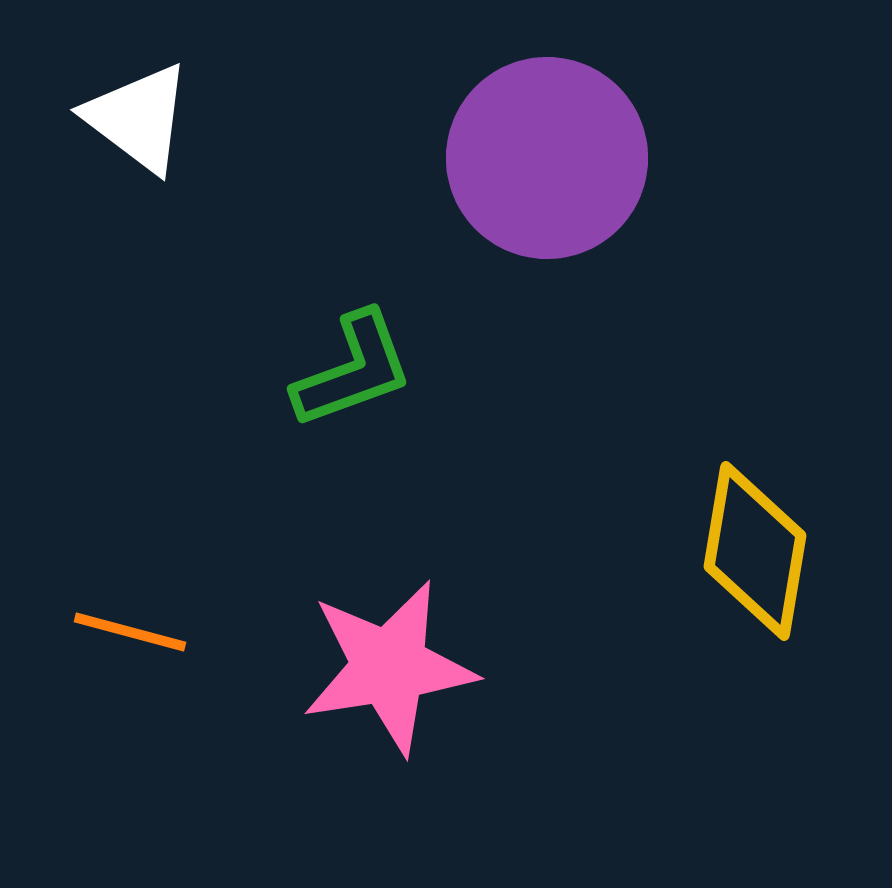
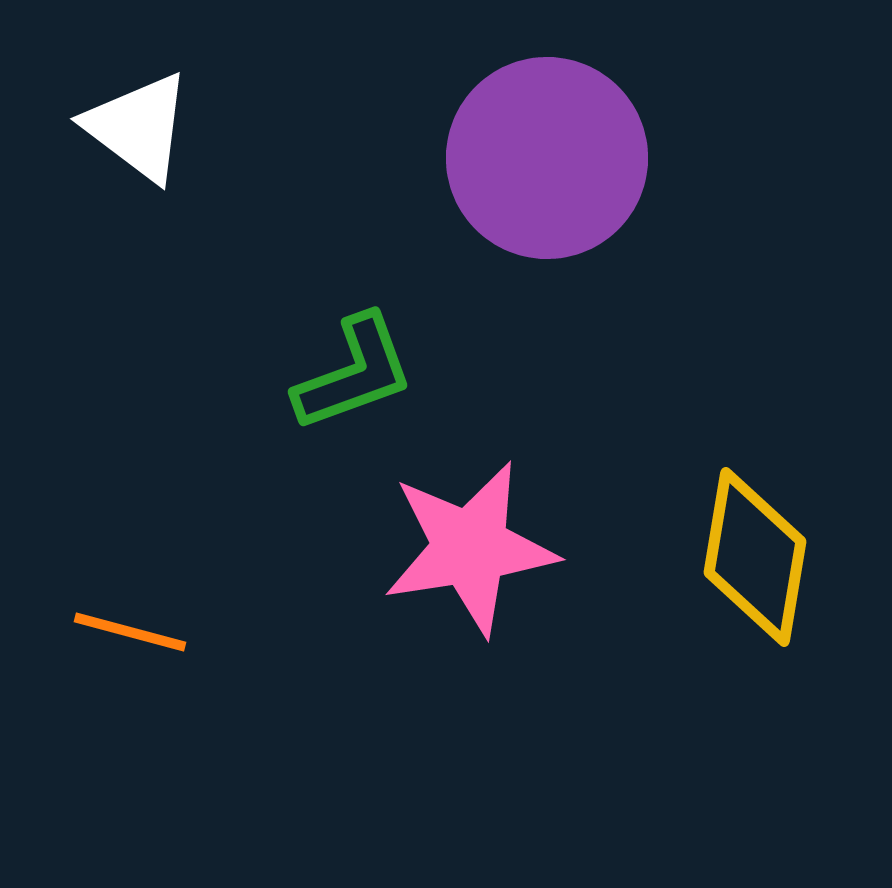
white triangle: moved 9 px down
green L-shape: moved 1 px right, 3 px down
yellow diamond: moved 6 px down
pink star: moved 81 px right, 119 px up
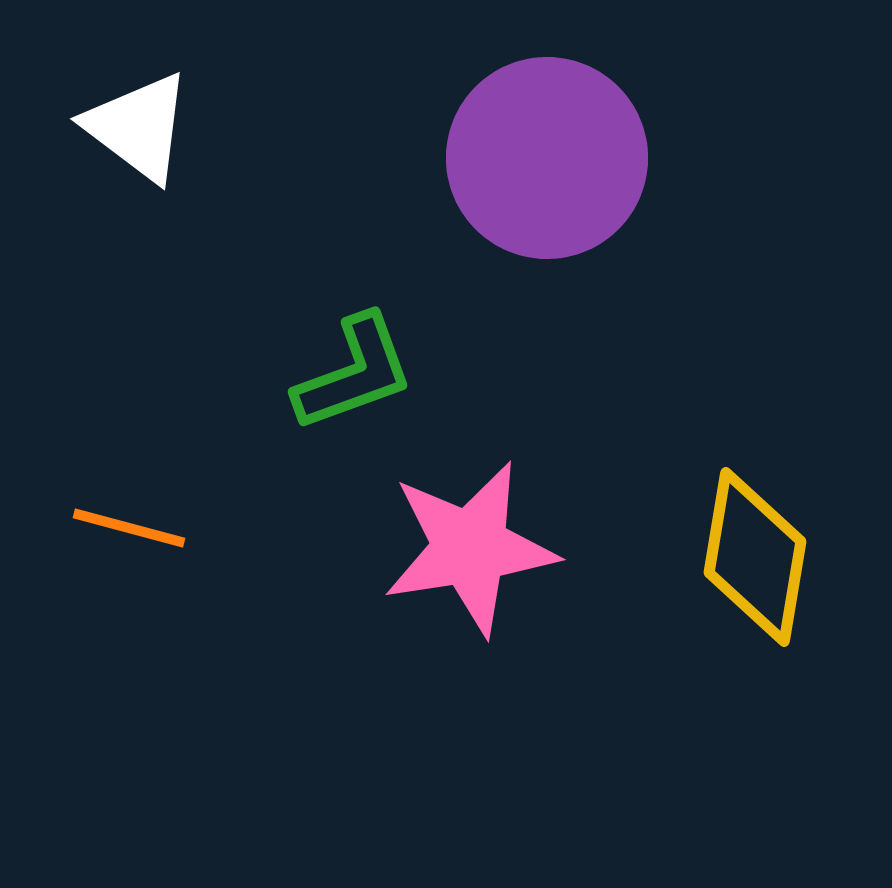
orange line: moved 1 px left, 104 px up
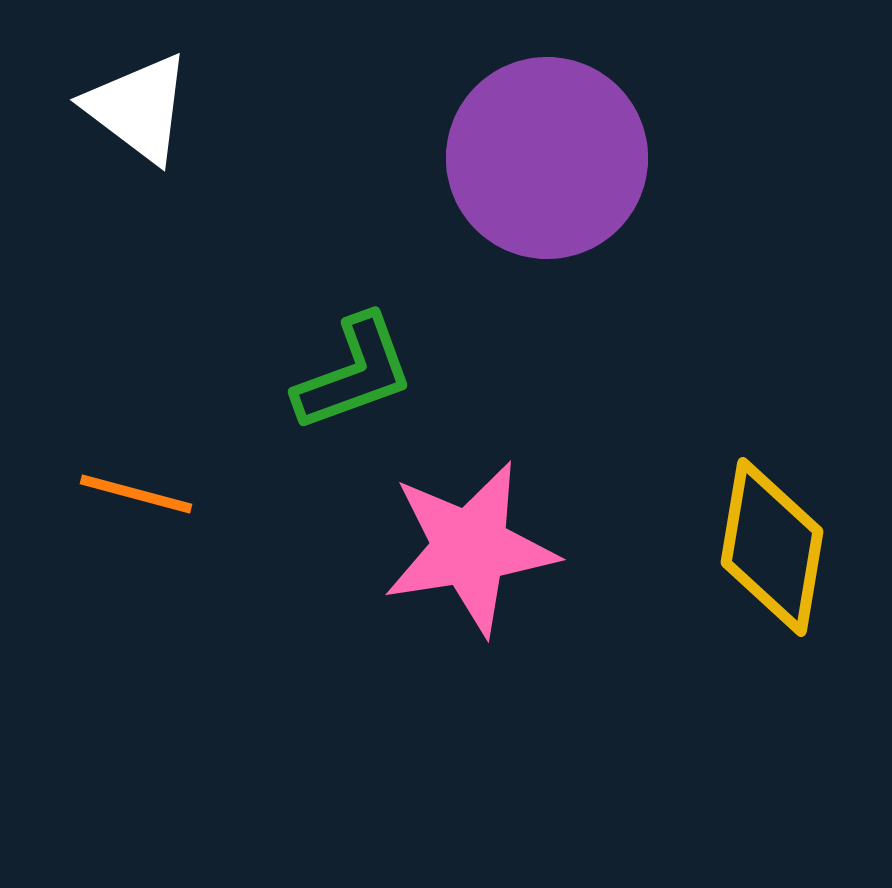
white triangle: moved 19 px up
orange line: moved 7 px right, 34 px up
yellow diamond: moved 17 px right, 10 px up
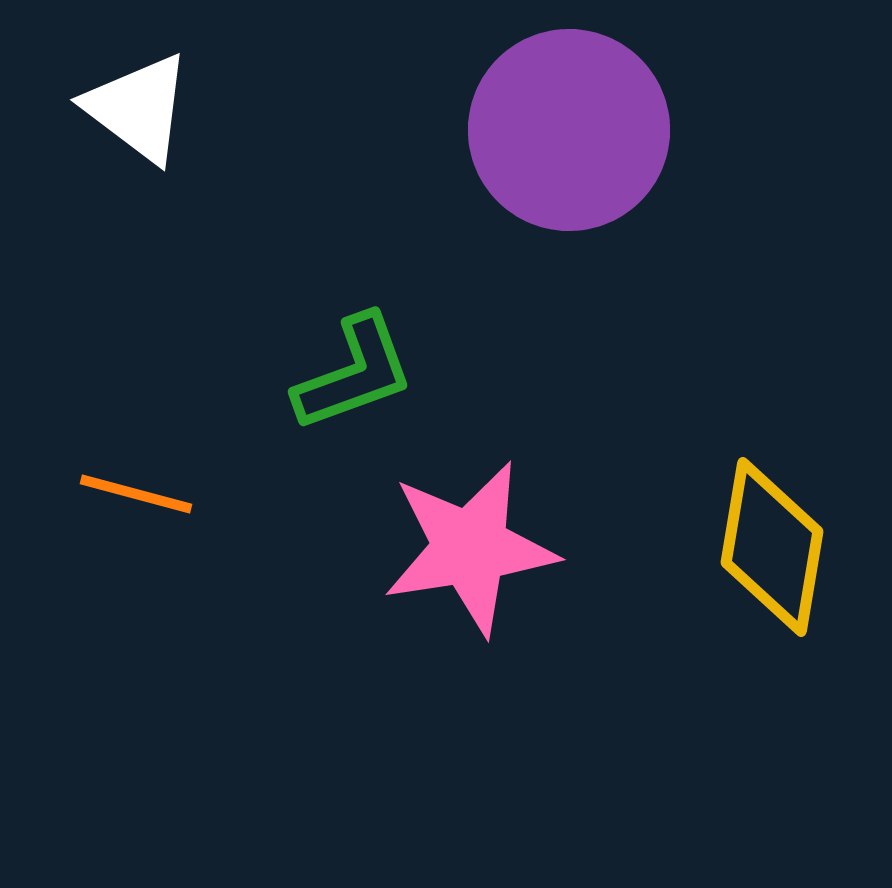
purple circle: moved 22 px right, 28 px up
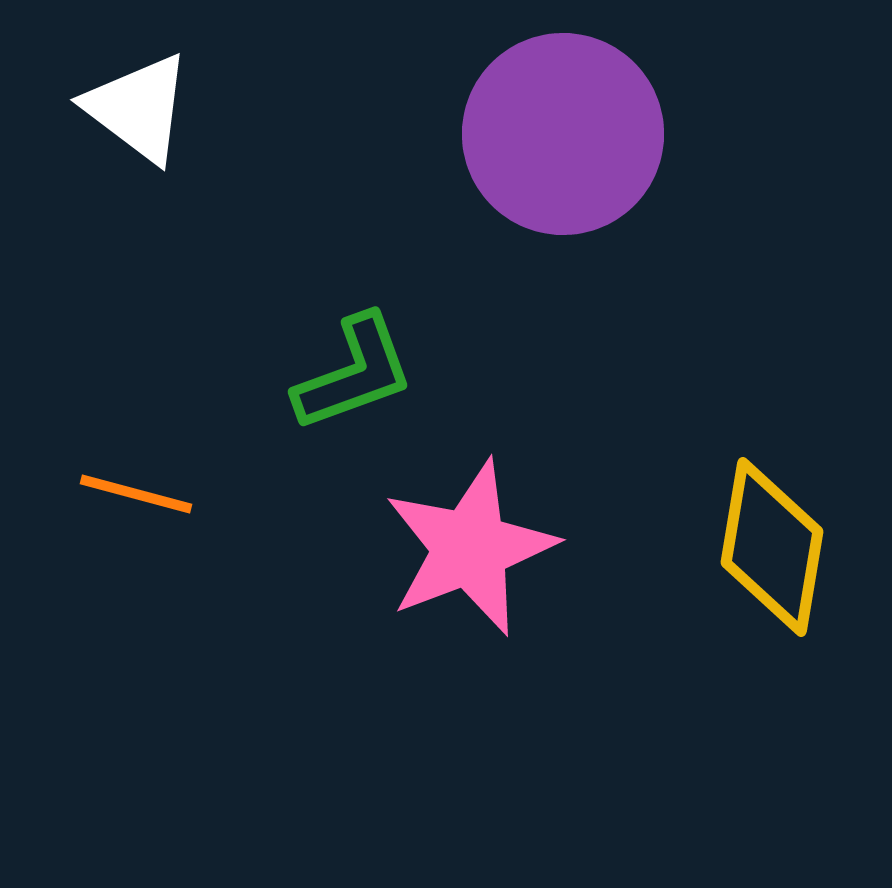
purple circle: moved 6 px left, 4 px down
pink star: rotated 12 degrees counterclockwise
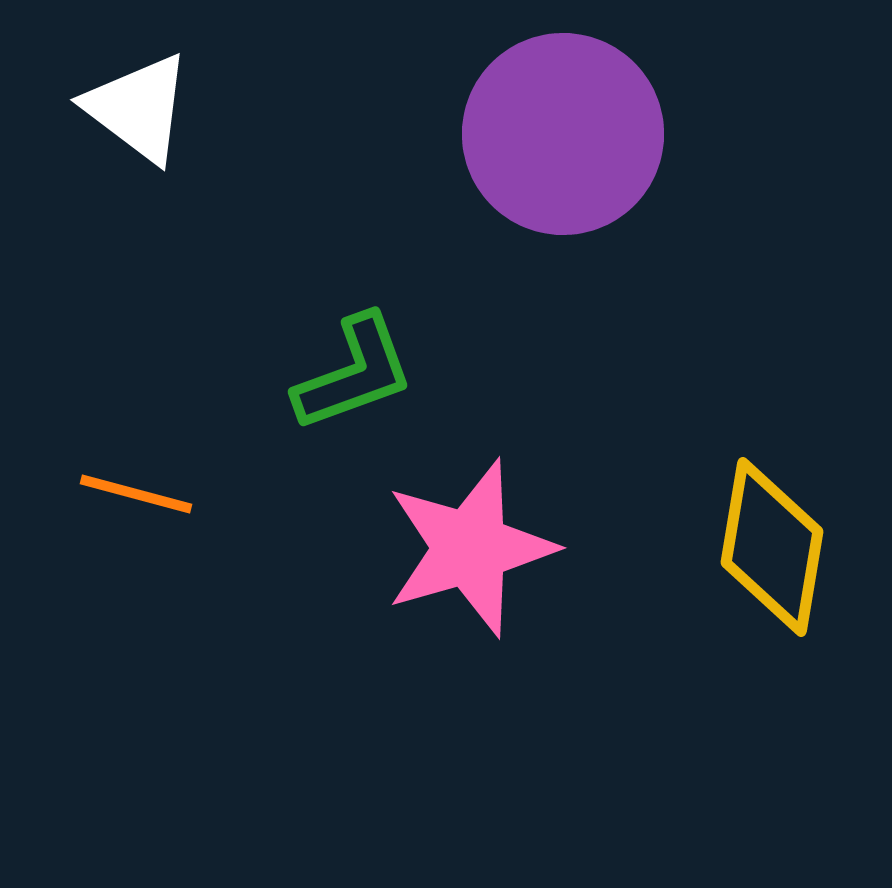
pink star: rotated 5 degrees clockwise
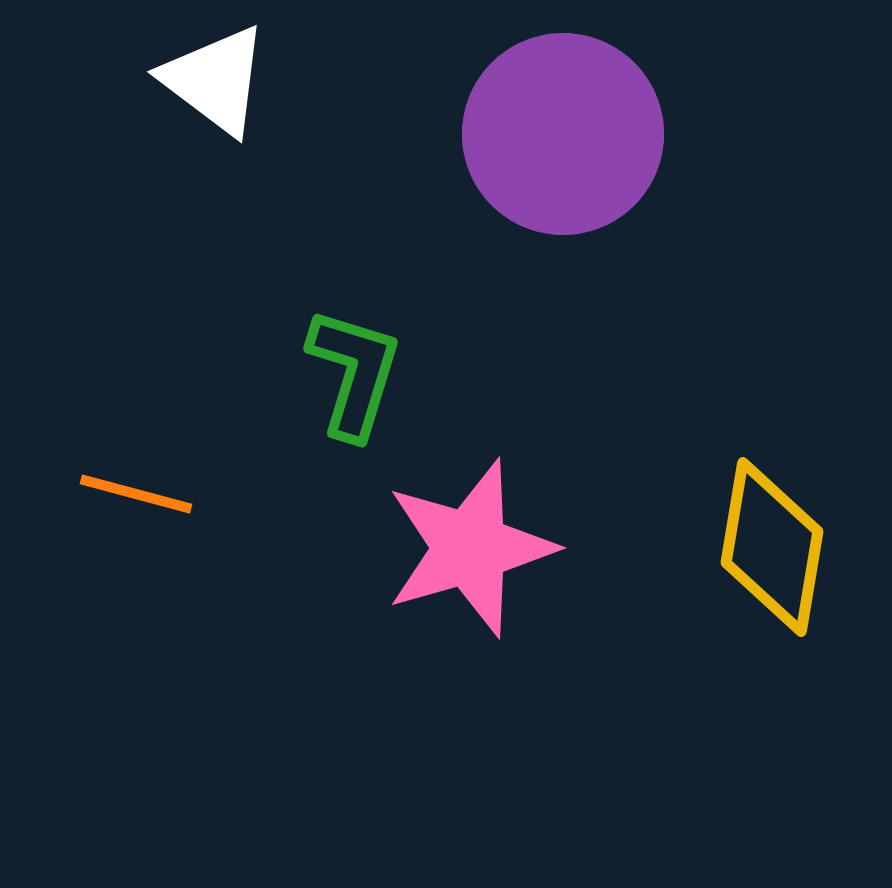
white triangle: moved 77 px right, 28 px up
green L-shape: rotated 53 degrees counterclockwise
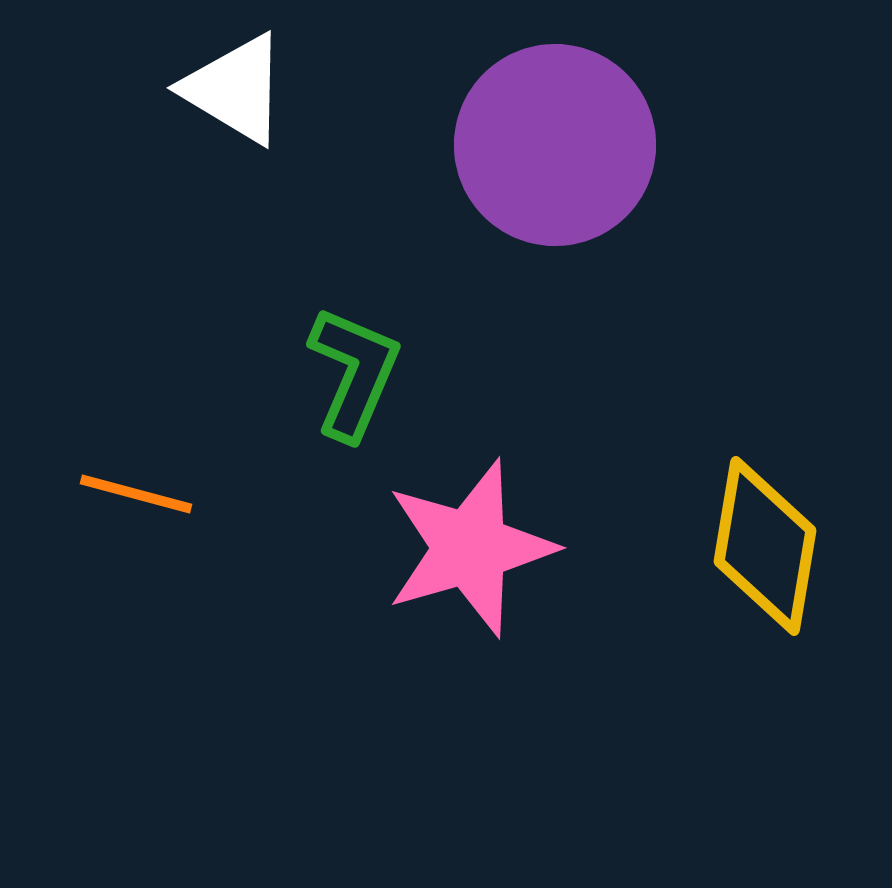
white triangle: moved 20 px right, 9 px down; rotated 6 degrees counterclockwise
purple circle: moved 8 px left, 11 px down
green L-shape: rotated 6 degrees clockwise
yellow diamond: moved 7 px left, 1 px up
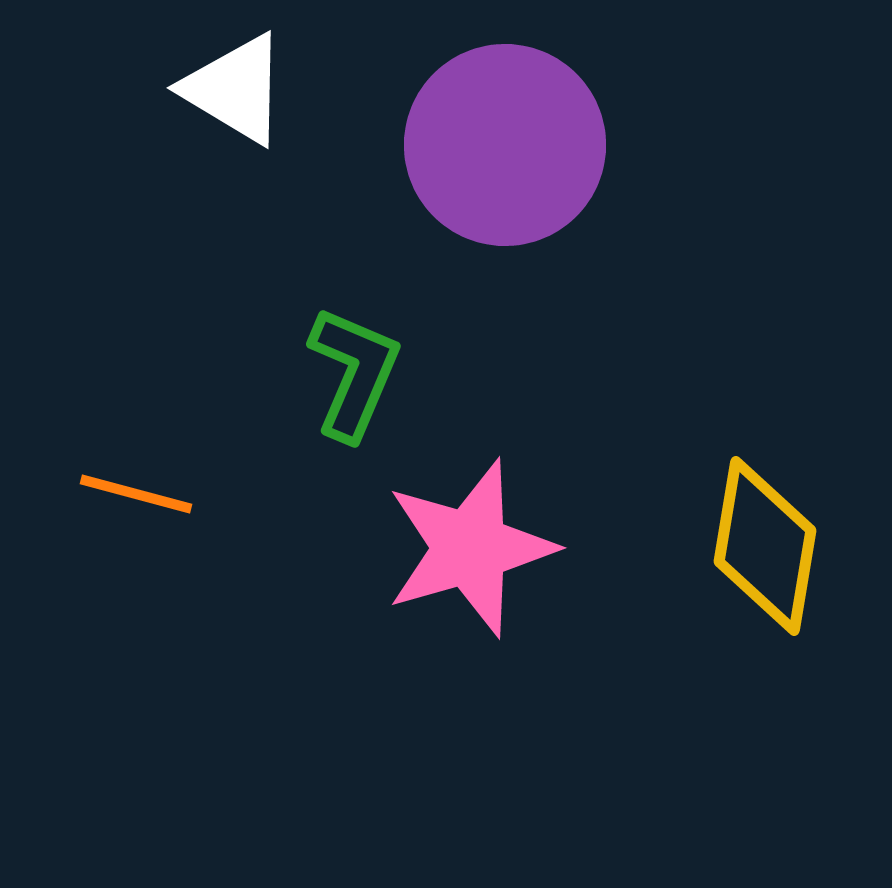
purple circle: moved 50 px left
